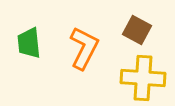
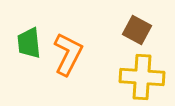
orange L-shape: moved 16 px left, 6 px down
yellow cross: moved 1 px left, 1 px up
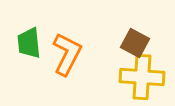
brown square: moved 2 px left, 13 px down
orange L-shape: moved 1 px left
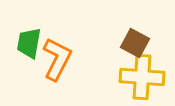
green trapezoid: rotated 16 degrees clockwise
orange L-shape: moved 10 px left, 5 px down
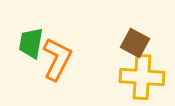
green trapezoid: moved 2 px right
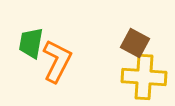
orange L-shape: moved 2 px down
yellow cross: moved 2 px right
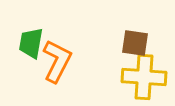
brown square: rotated 20 degrees counterclockwise
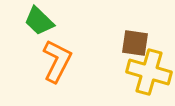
green trapezoid: moved 8 px right, 22 px up; rotated 56 degrees counterclockwise
yellow cross: moved 5 px right, 5 px up; rotated 12 degrees clockwise
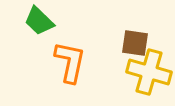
orange L-shape: moved 13 px right, 1 px down; rotated 15 degrees counterclockwise
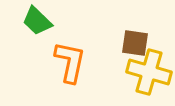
green trapezoid: moved 2 px left
